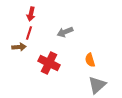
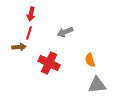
gray triangle: rotated 36 degrees clockwise
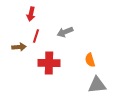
red line: moved 7 px right, 3 px down
red cross: rotated 25 degrees counterclockwise
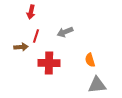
red arrow: moved 2 px up
brown arrow: moved 2 px right
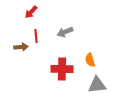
red arrow: rotated 32 degrees clockwise
red line: rotated 24 degrees counterclockwise
red cross: moved 13 px right, 6 px down
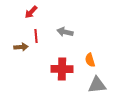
gray arrow: rotated 35 degrees clockwise
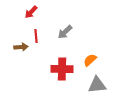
gray arrow: rotated 56 degrees counterclockwise
orange semicircle: rotated 64 degrees clockwise
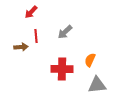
orange semicircle: rotated 24 degrees counterclockwise
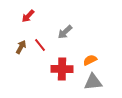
red arrow: moved 3 px left, 4 px down
red line: moved 4 px right, 9 px down; rotated 32 degrees counterclockwise
brown arrow: rotated 56 degrees counterclockwise
orange semicircle: rotated 40 degrees clockwise
gray triangle: moved 4 px left, 3 px up
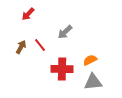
red arrow: moved 2 px up
